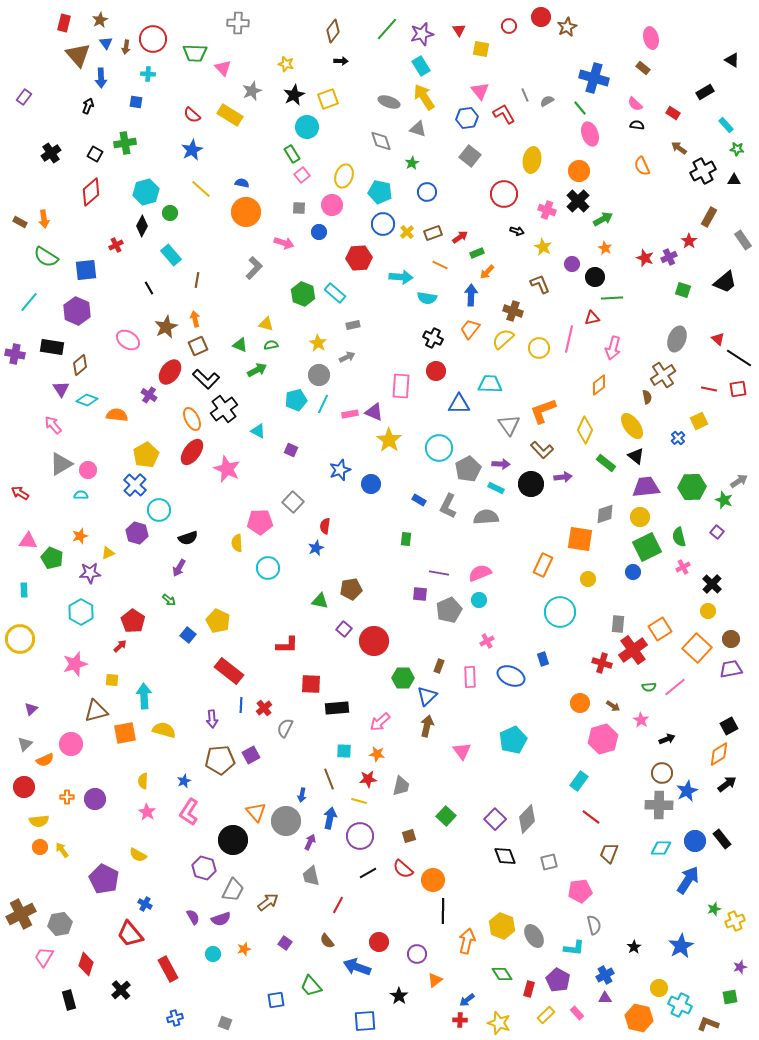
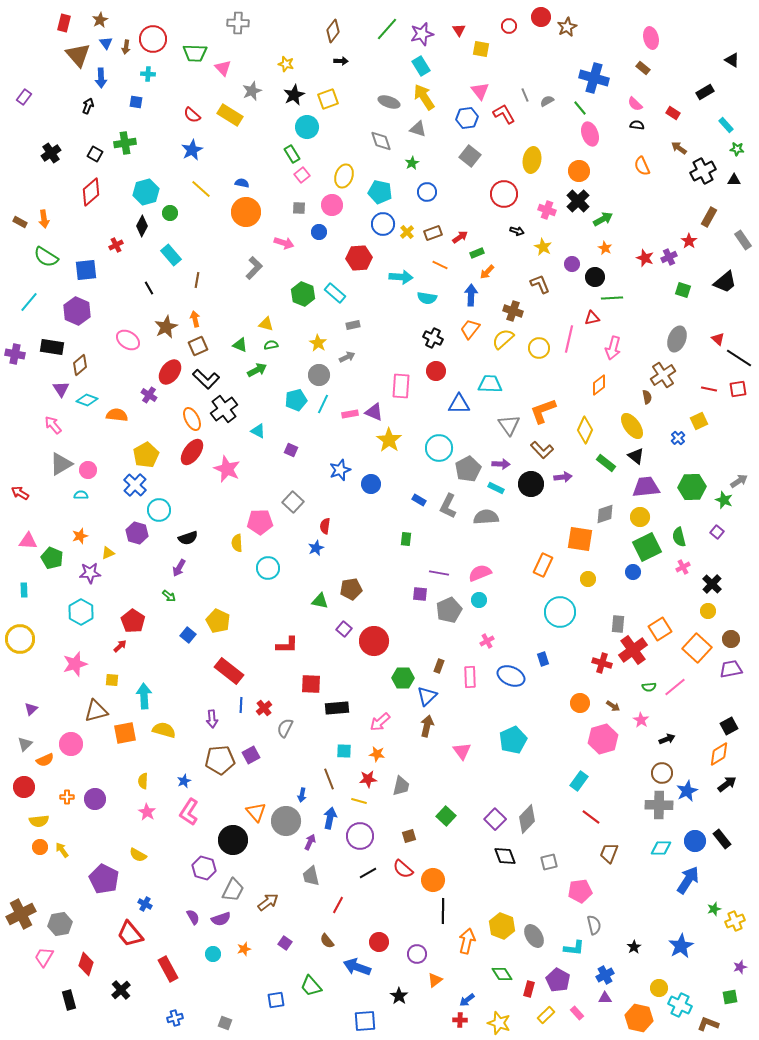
green arrow at (169, 600): moved 4 px up
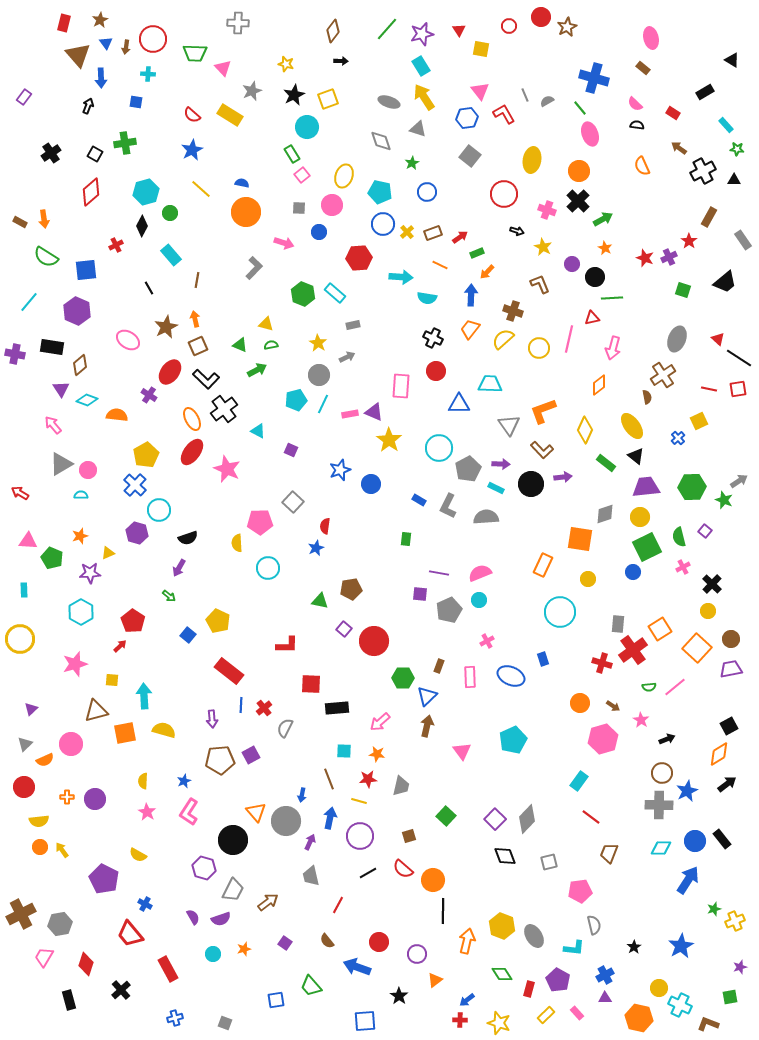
purple square at (717, 532): moved 12 px left, 1 px up
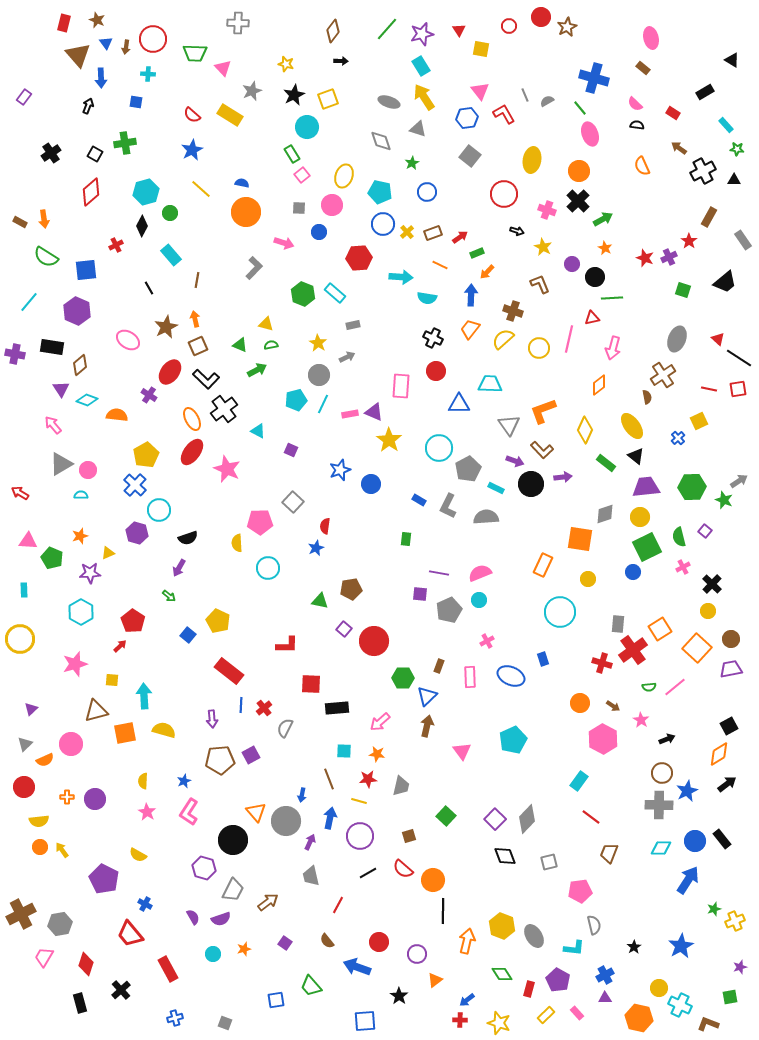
brown star at (100, 20): moved 3 px left; rotated 21 degrees counterclockwise
purple arrow at (501, 464): moved 14 px right, 3 px up; rotated 18 degrees clockwise
pink hexagon at (603, 739): rotated 16 degrees counterclockwise
black rectangle at (69, 1000): moved 11 px right, 3 px down
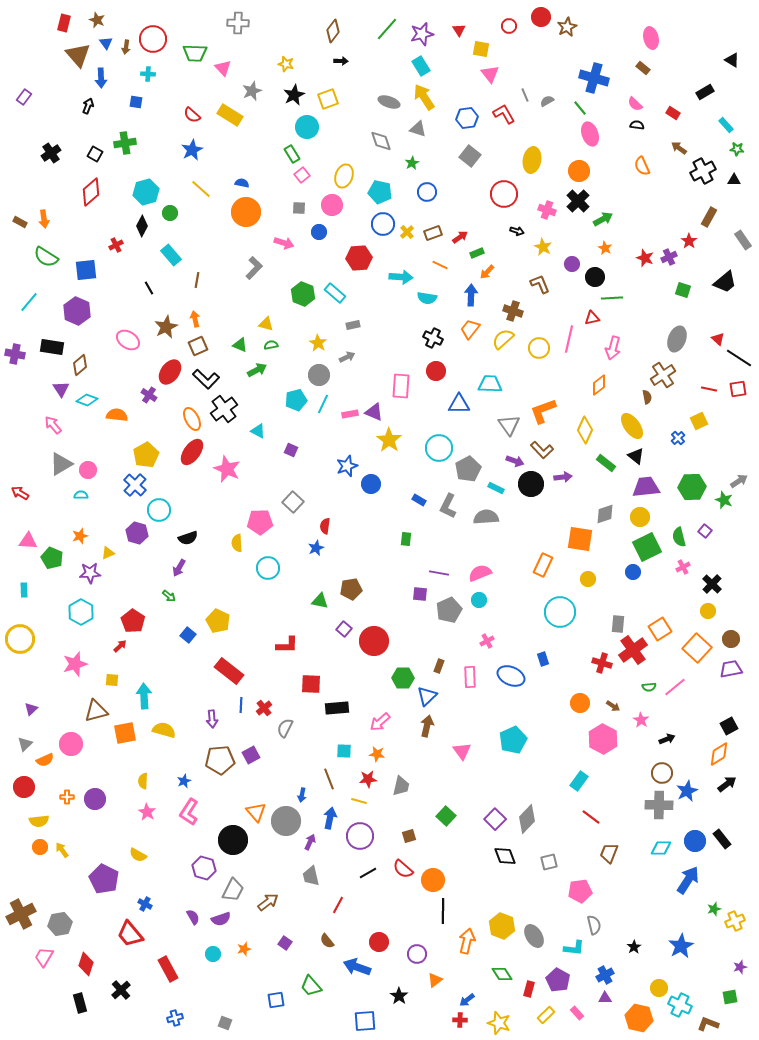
pink triangle at (480, 91): moved 10 px right, 17 px up
blue star at (340, 470): moved 7 px right, 4 px up
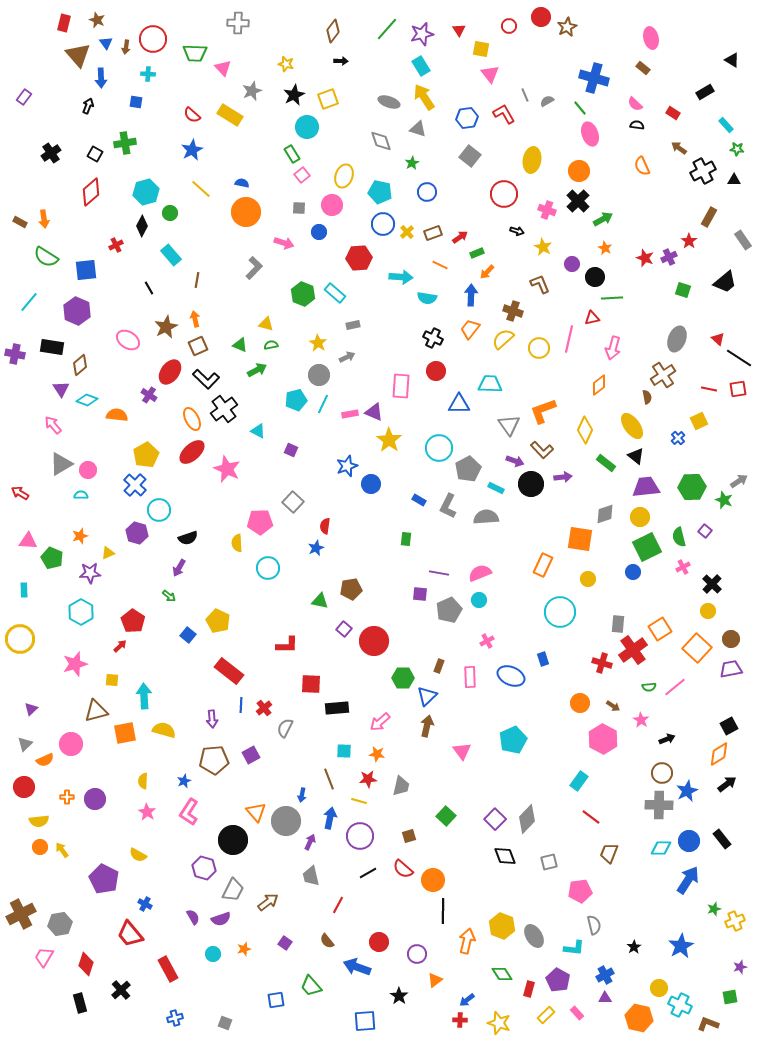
red ellipse at (192, 452): rotated 12 degrees clockwise
brown pentagon at (220, 760): moved 6 px left
blue circle at (695, 841): moved 6 px left
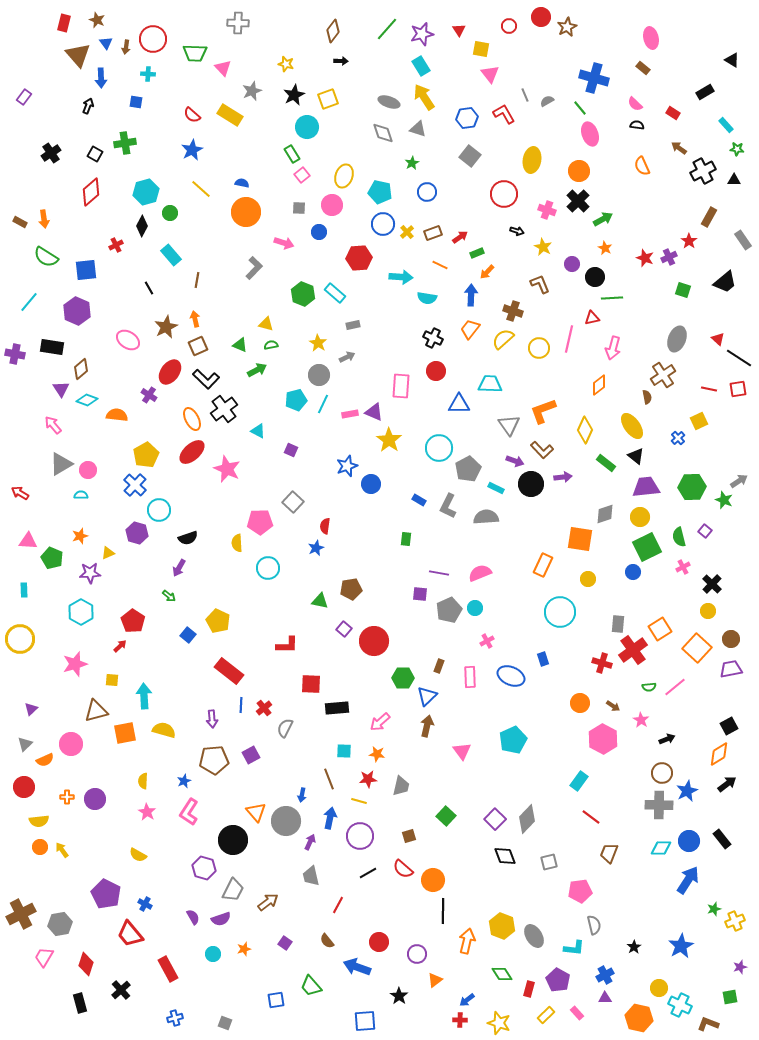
gray diamond at (381, 141): moved 2 px right, 8 px up
brown diamond at (80, 365): moved 1 px right, 4 px down
cyan circle at (479, 600): moved 4 px left, 8 px down
purple pentagon at (104, 879): moved 2 px right, 15 px down
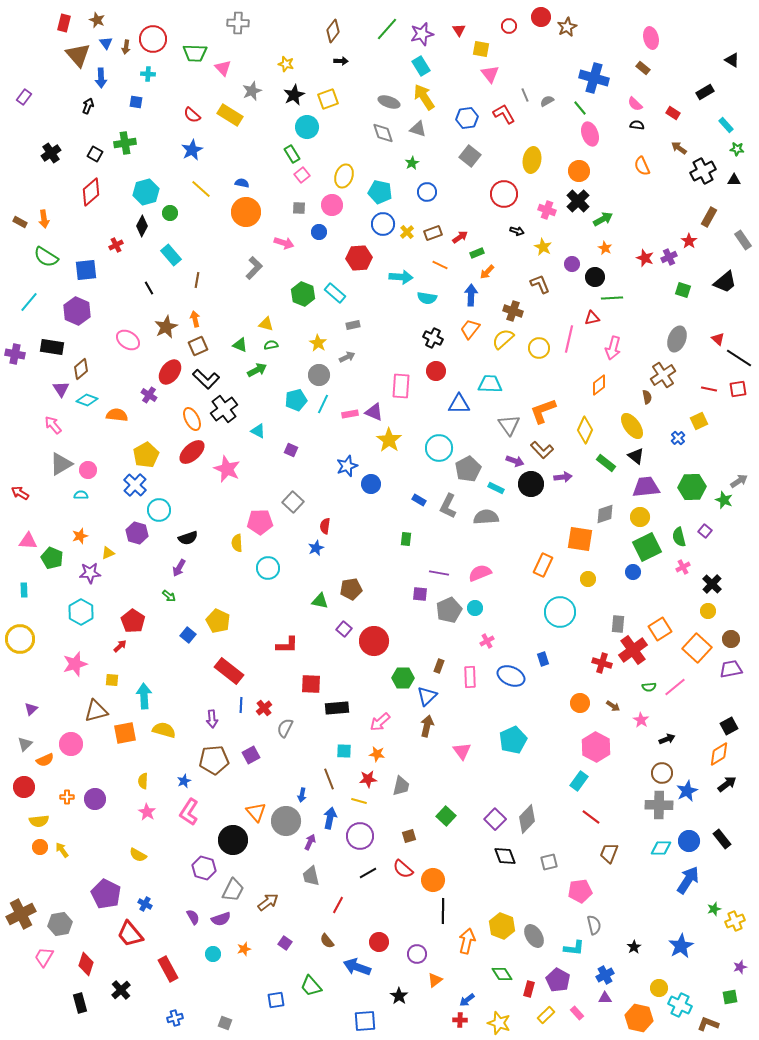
pink hexagon at (603, 739): moved 7 px left, 8 px down
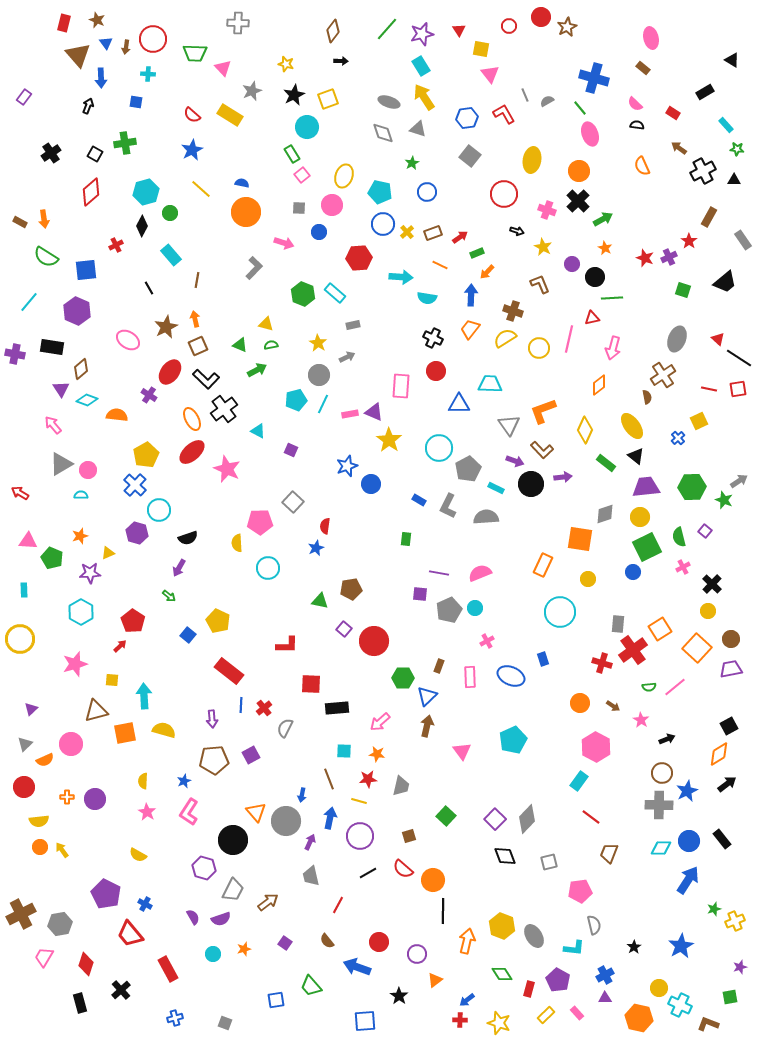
yellow semicircle at (503, 339): moved 2 px right, 1 px up; rotated 10 degrees clockwise
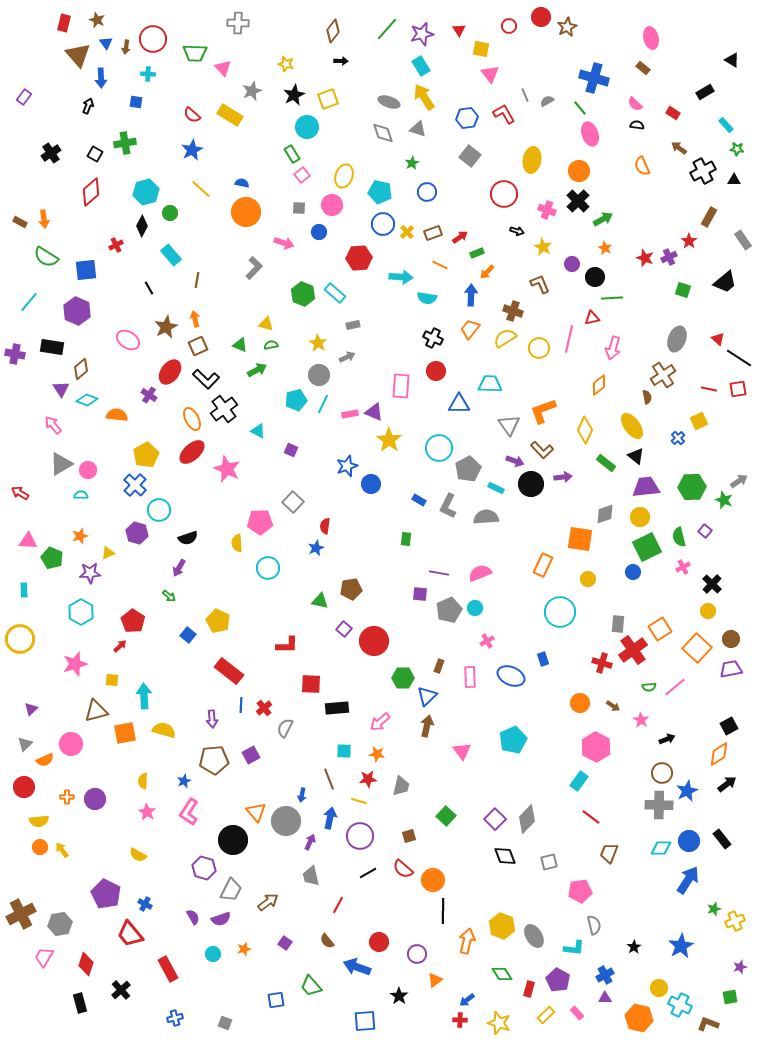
gray trapezoid at (233, 890): moved 2 px left
